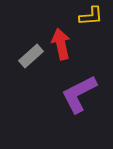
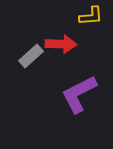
red arrow: rotated 104 degrees clockwise
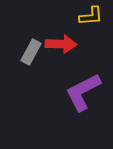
gray rectangle: moved 4 px up; rotated 20 degrees counterclockwise
purple L-shape: moved 4 px right, 2 px up
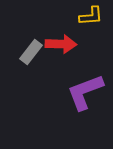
gray rectangle: rotated 10 degrees clockwise
purple L-shape: moved 2 px right; rotated 6 degrees clockwise
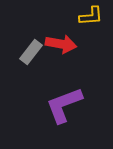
red arrow: rotated 8 degrees clockwise
purple L-shape: moved 21 px left, 13 px down
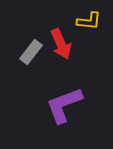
yellow L-shape: moved 2 px left, 5 px down; rotated 10 degrees clockwise
red arrow: rotated 56 degrees clockwise
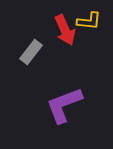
red arrow: moved 4 px right, 14 px up
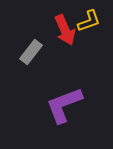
yellow L-shape: rotated 25 degrees counterclockwise
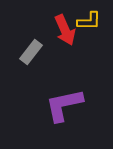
yellow L-shape: rotated 20 degrees clockwise
purple L-shape: rotated 9 degrees clockwise
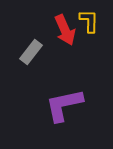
yellow L-shape: rotated 90 degrees counterclockwise
